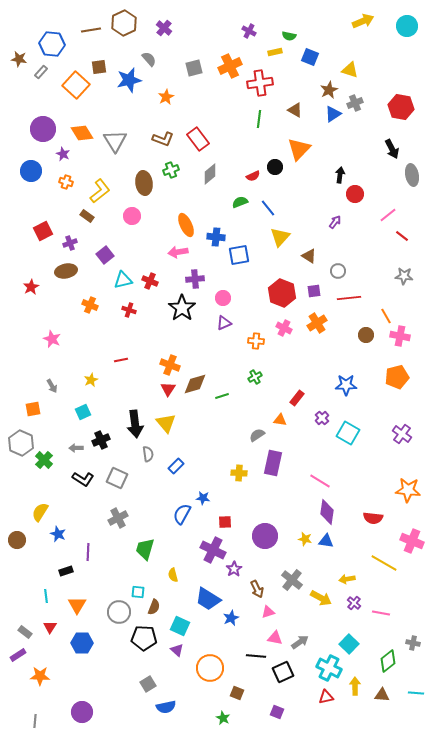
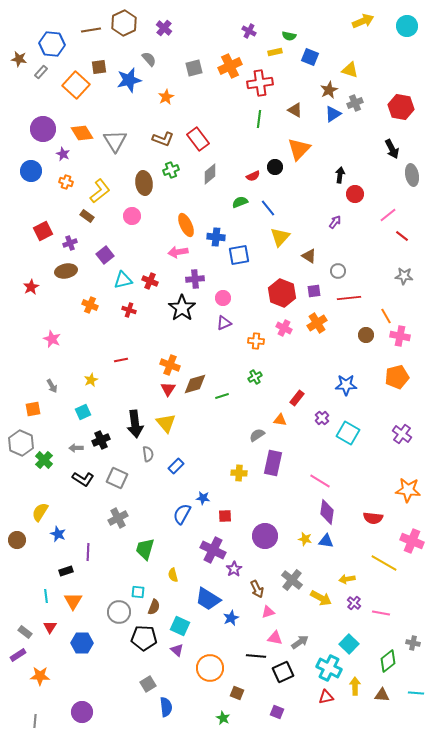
red square at (225, 522): moved 6 px up
orange triangle at (77, 605): moved 4 px left, 4 px up
blue semicircle at (166, 707): rotated 84 degrees counterclockwise
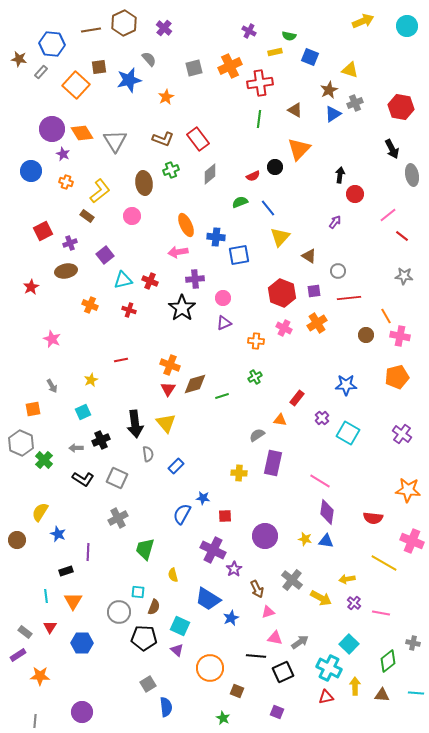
purple circle at (43, 129): moved 9 px right
brown square at (237, 693): moved 2 px up
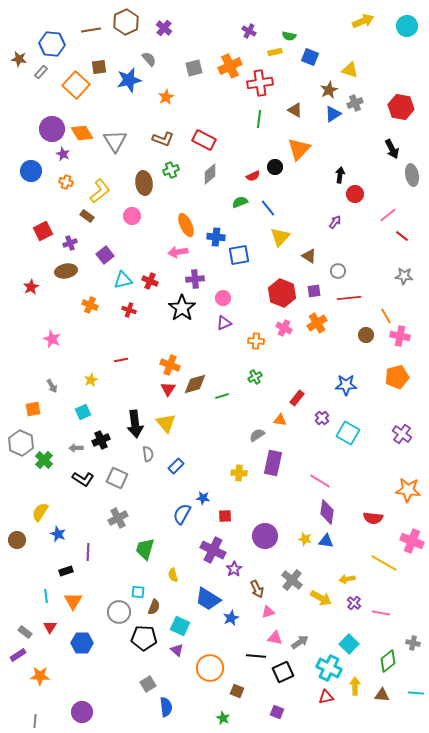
brown hexagon at (124, 23): moved 2 px right, 1 px up
red rectangle at (198, 139): moved 6 px right, 1 px down; rotated 25 degrees counterclockwise
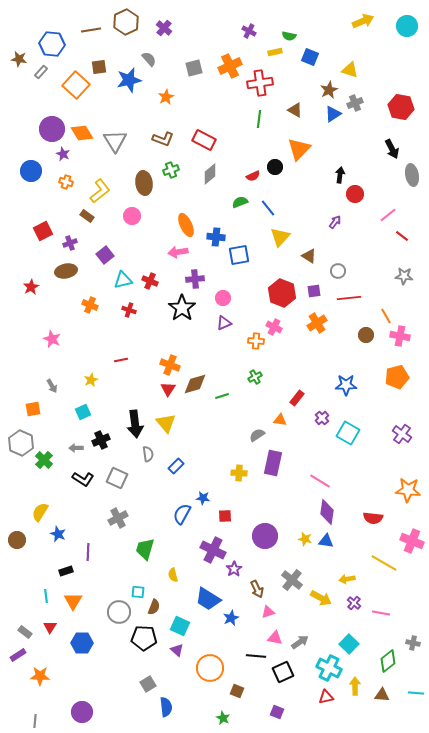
pink cross at (284, 328): moved 10 px left, 1 px up
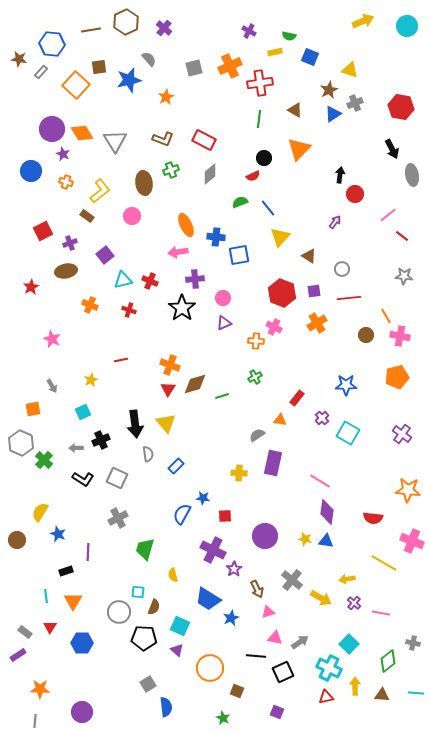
black circle at (275, 167): moved 11 px left, 9 px up
gray circle at (338, 271): moved 4 px right, 2 px up
orange star at (40, 676): moved 13 px down
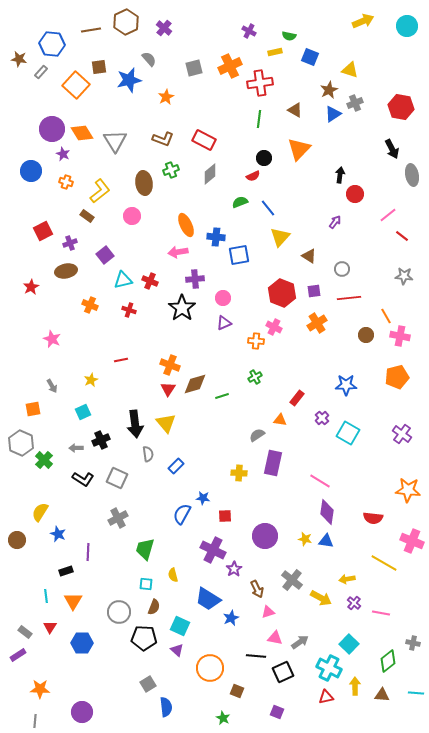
cyan square at (138, 592): moved 8 px right, 8 px up
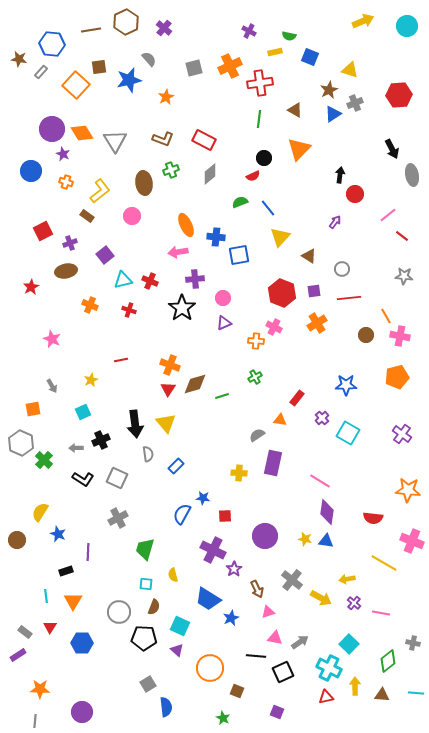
red hexagon at (401, 107): moved 2 px left, 12 px up; rotated 15 degrees counterclockwise
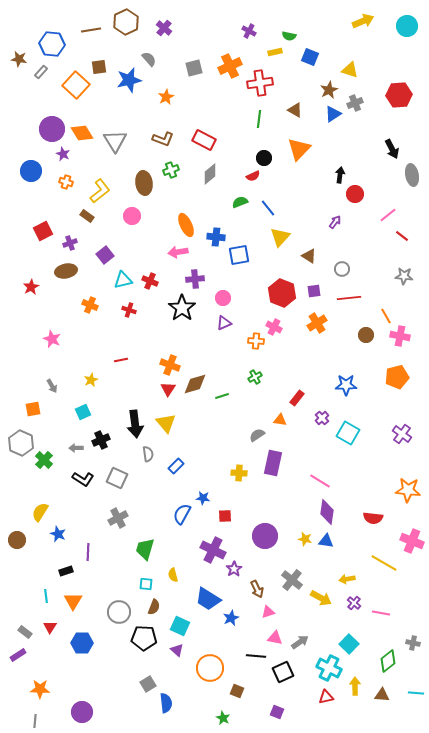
blue semicircle at (166, 707): moved 4 px up
